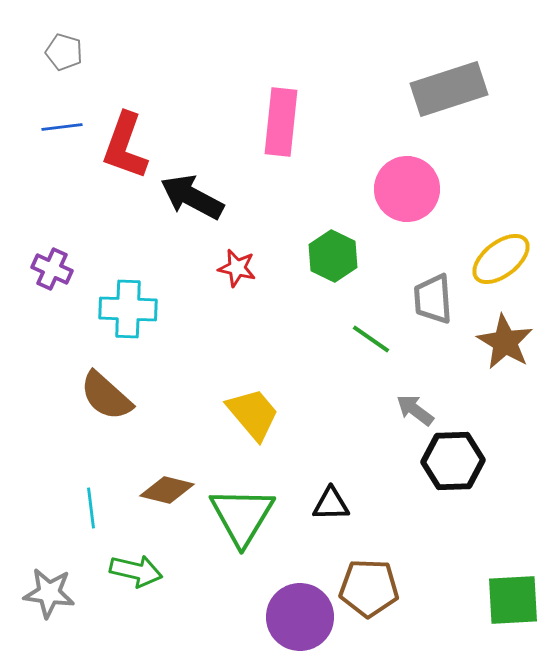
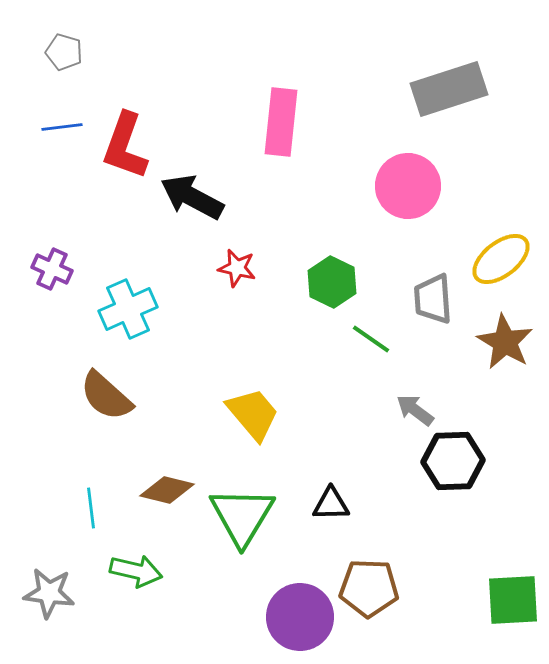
pink circle: moved 1 px right, 3 px up
green hexagon: moved 1 px left, 26 px down
cyan cross: rotated 26 degrees counterclockwise
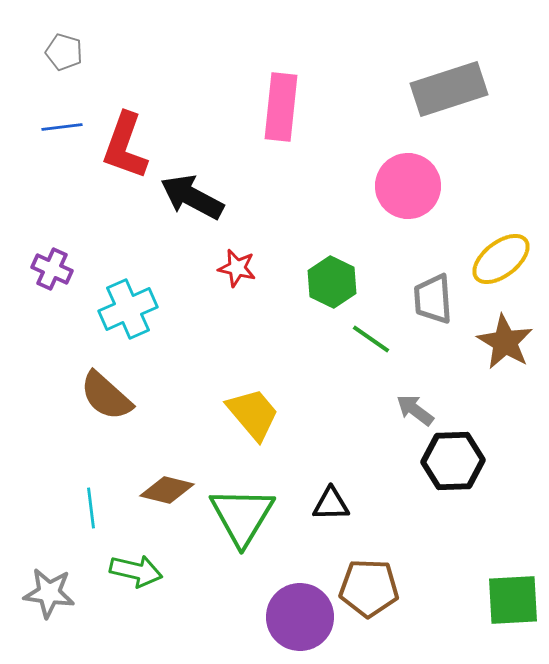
pink rectangle: moved 15 px up
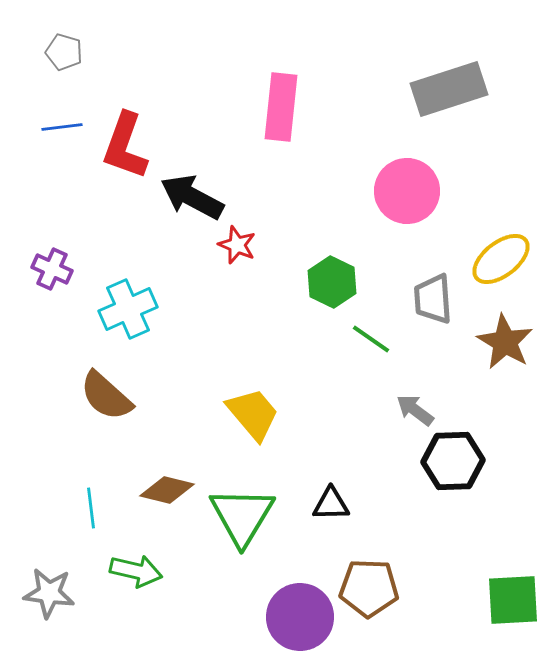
pink circle: moved 1 px left, 5 px down
red star: moved 23 px up; rotated 9 degrees clockwise
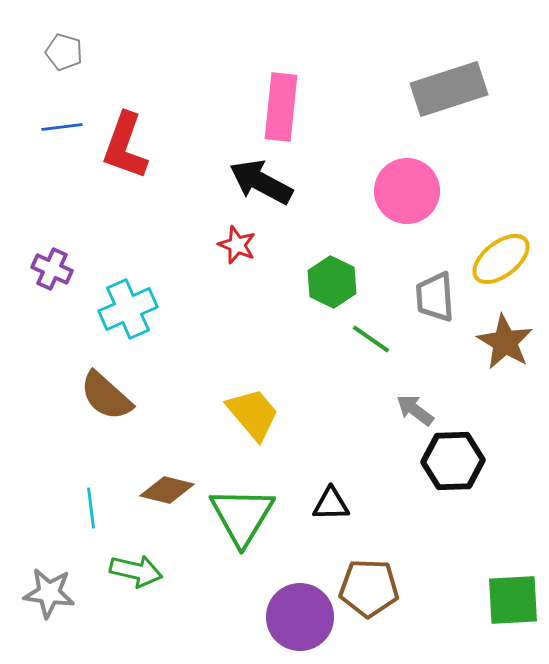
black arrow: moved 69 px right, 15 px up
gray trapezoid: moved 2 px right, 2 px up
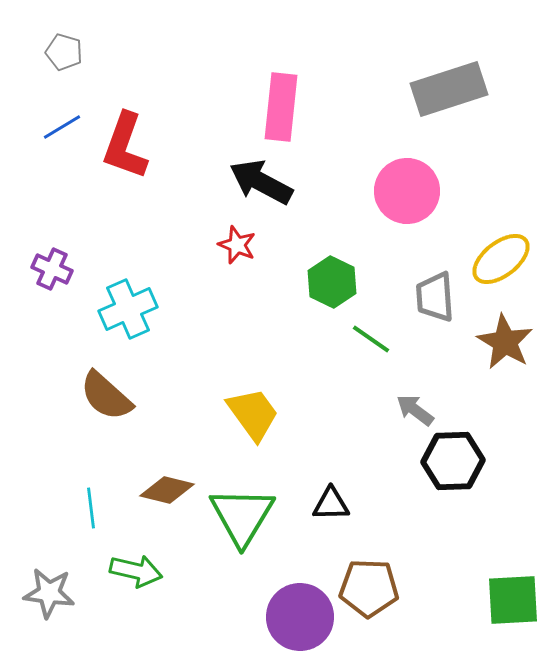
blue line: rotated 24 degrees counterclockwise
yellow trapezoid: rotated 4 degrees clockwise
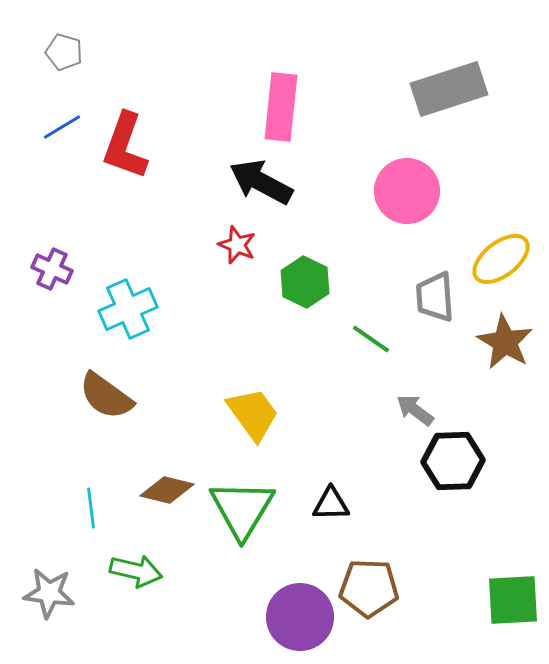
green hexagon: moved 27 px left
brown semicircle: rotated 6 degrees counterclockwise
green triangle: moved 7 px up
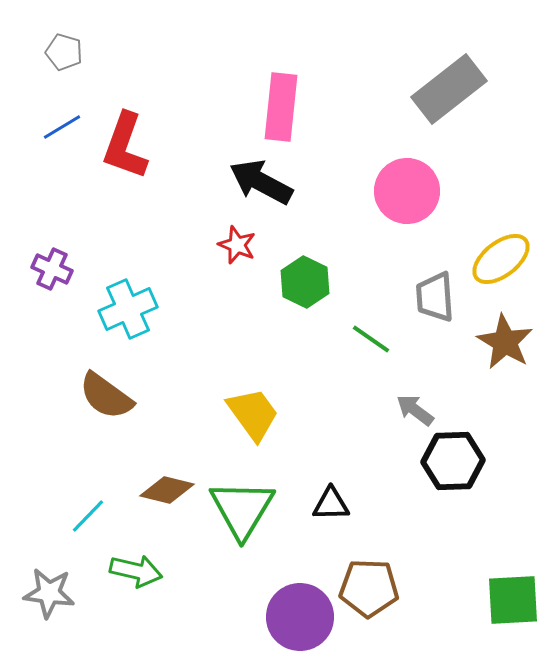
gray rectangle: rotated 20 degrees counterclockwise
cyan line: moved 3 px left, 8 px down; rotated 51 degrees clockwise
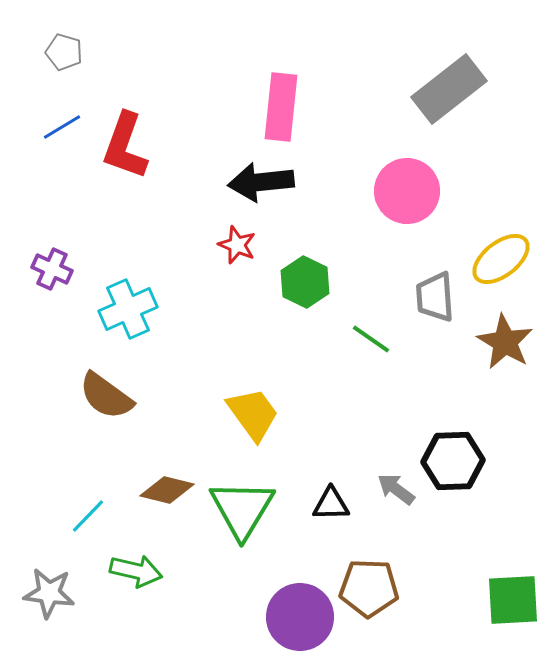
black arrow: rotated 34 degrees counterclockwise
gray arrow: moved 19 px left, 79 px down
